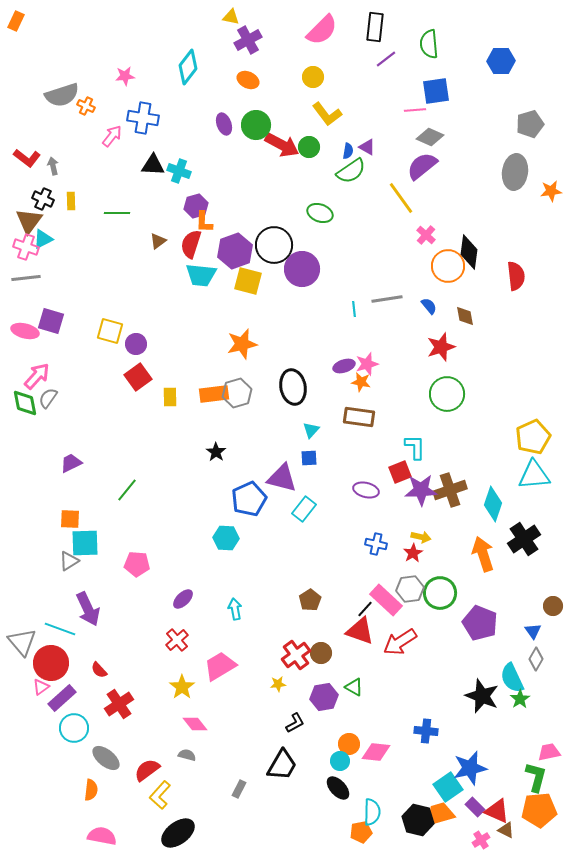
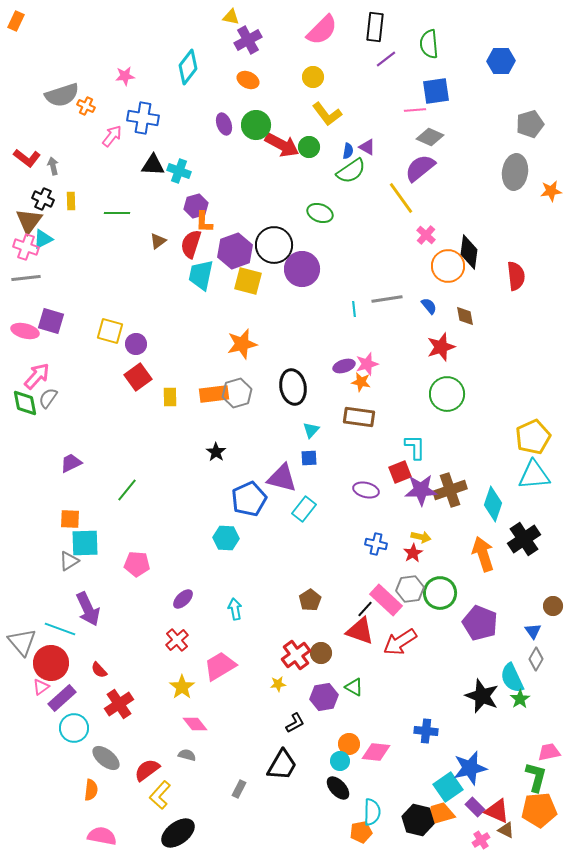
purple semicircle at (422, 166): moved 2 px left, 2 px down
cyan trapezoid at (201, 275): rotated 96 degrees clockwise
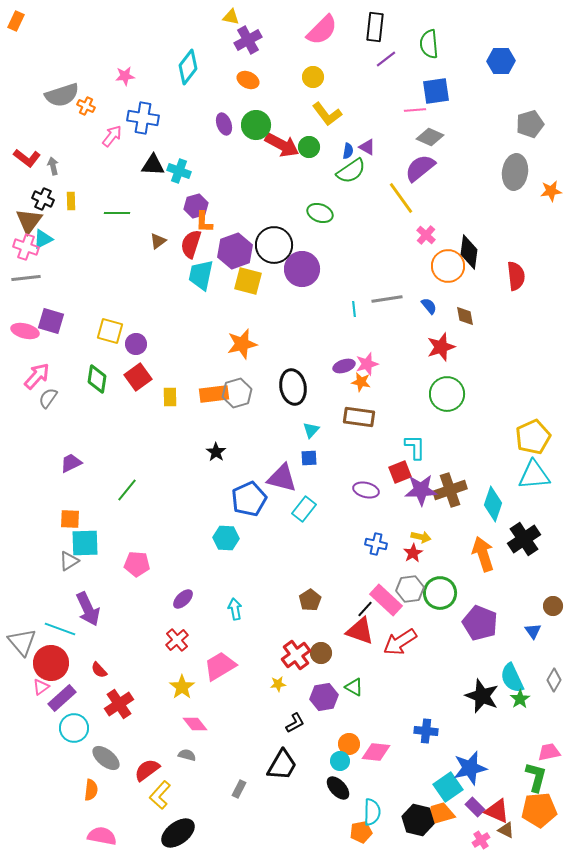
green diamond at (25, 403): moved 72 px right, 24 px up; rotated 20 degrees clockwise
gray diamond at (536, 659): moved 18 px right, 21 px down
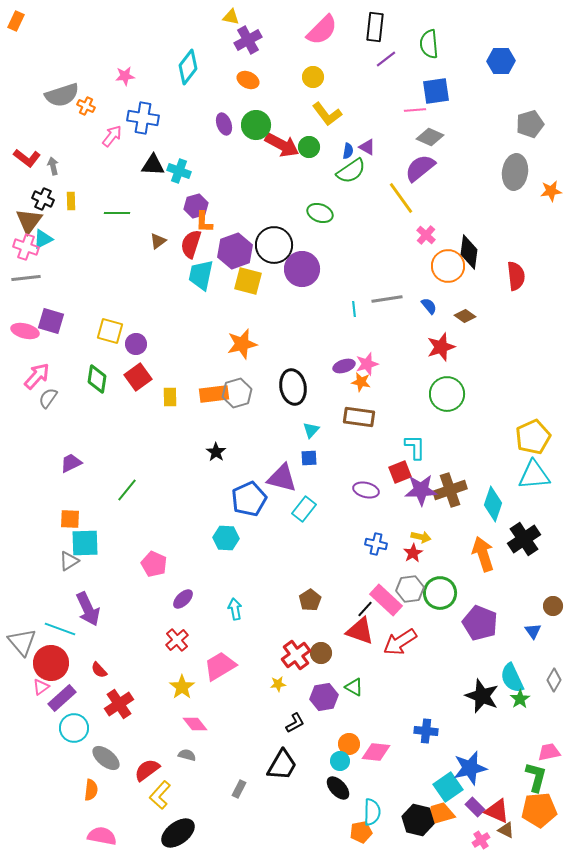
brown diamond at (465, 316): rotated 45 degrees counterclockwise
pink pentagon at (137, 564): moved 17 px right; rotated 20 degrees clockwise
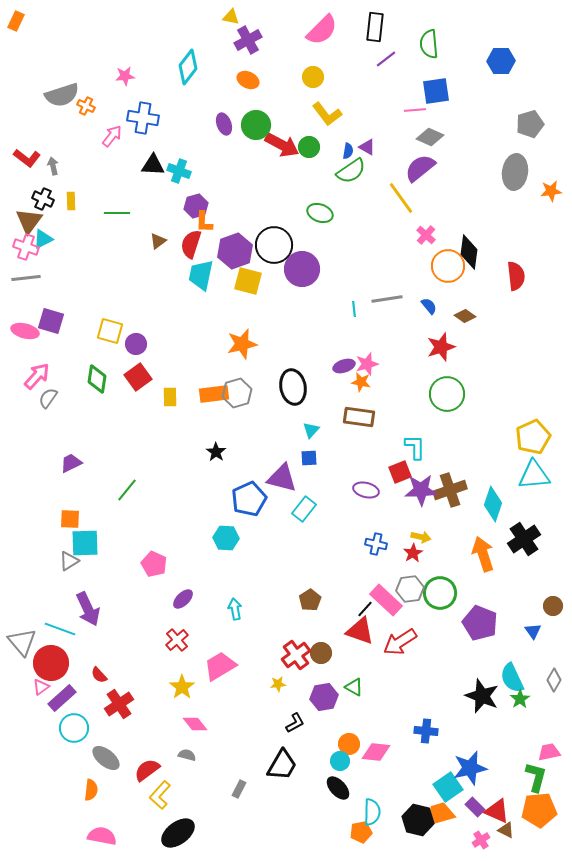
red semicircle at (99, 670): moved 5 px down
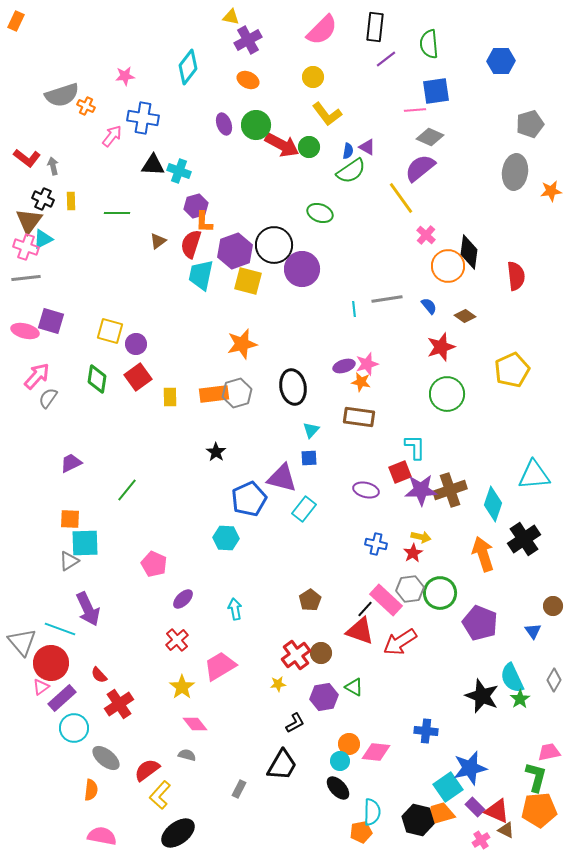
yellow pentagon at (533, 437): moved 21 px left, 67 px up
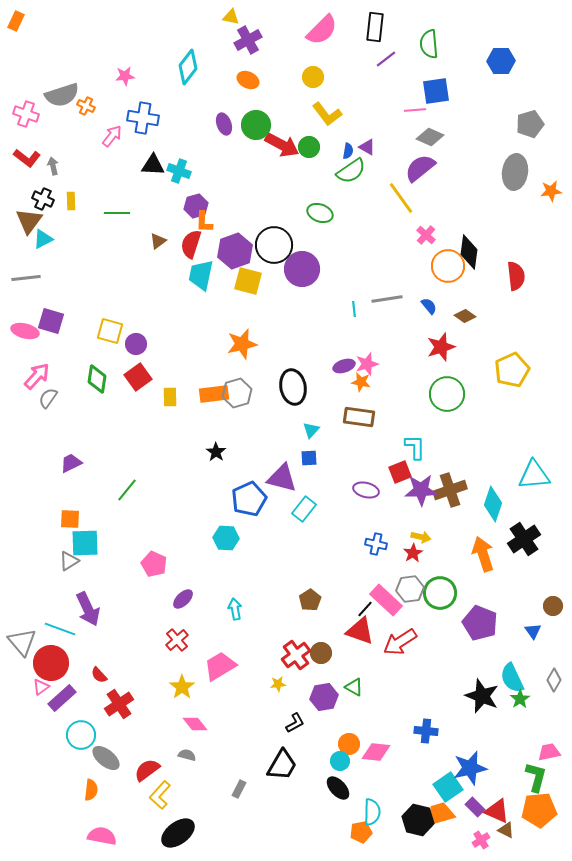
pink cross at (26, 247): moved 133 px up
cyan circle at (74, 728): moved 7 px right, 7 px down
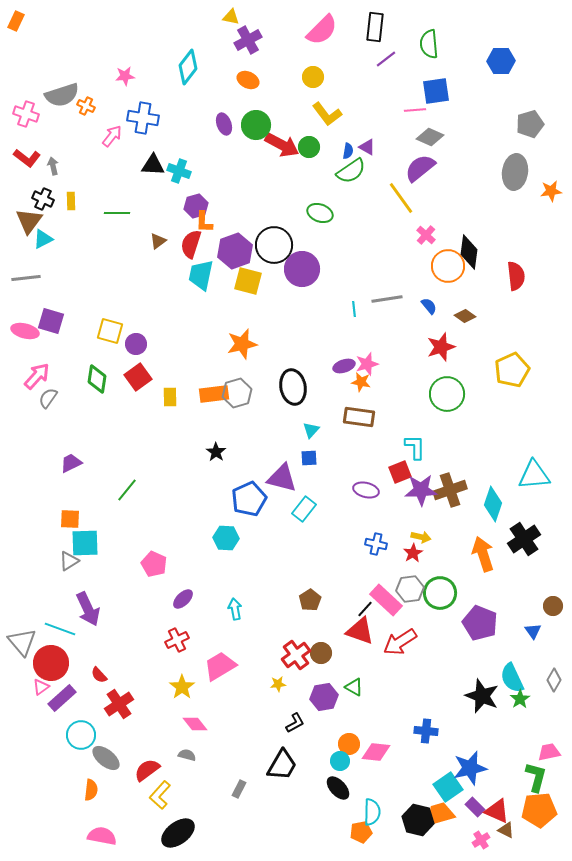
red cross at (177, 640): rotated 15 degrees clockwise
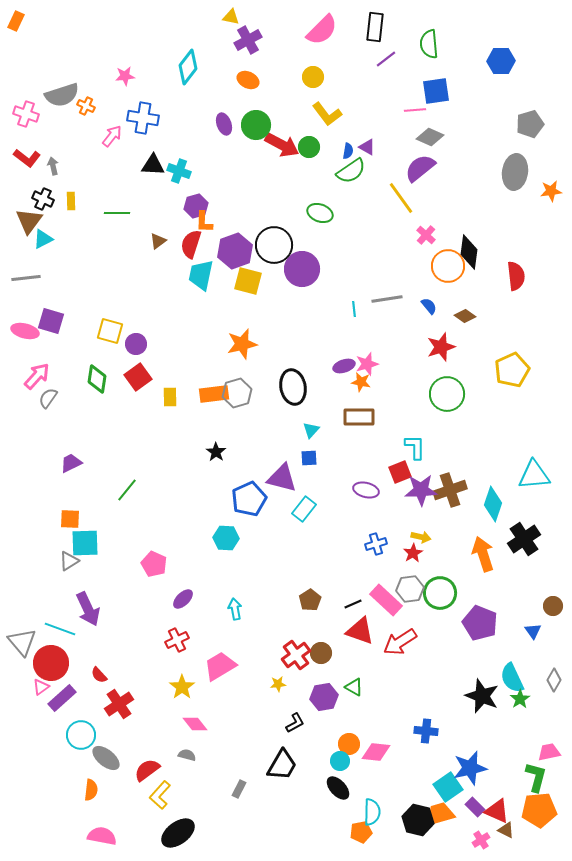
brown rectangle at (359, 417): rotated 8 degrees counterclockwise
blue cross at (376, 544): rotated 30 degrees counterclockwise
black line at (365, 609): moved 12 px left, 5 px up; rotated 24 degrees clockwise
